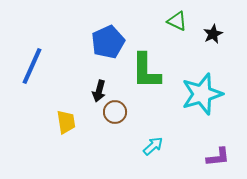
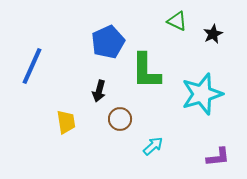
brown circle: moved 5 px right, 7 px down
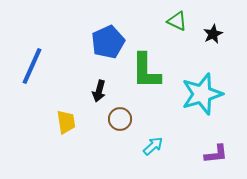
purple L-shape: moved 2 px left, 3 px up
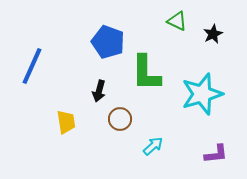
blue pentagon: rotated 28 degrees counterclockwise
green L-shape: moved 2 px down
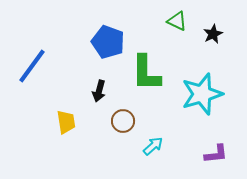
blue line: rotated 12 degrees clockwise
brown circle: moved 3 px right, 2 px down
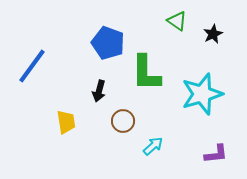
green triangle: rotated 10 degrees clockwise
blue pentagon: moved 1 px down
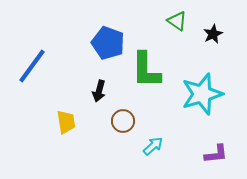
green L-shape: moved 3 px up
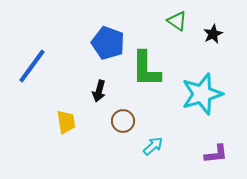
green L-shape: moved 1 px up
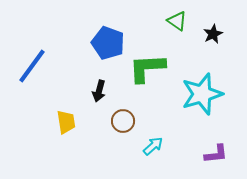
green L-shape: moved 1 px right, 1 px up; rotated 87 degrees clockwise
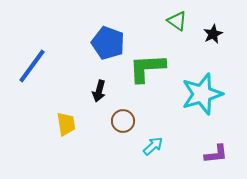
yellow trapezoid: moved 2 px down
